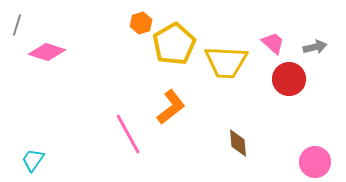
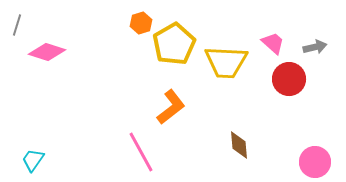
pink line: moved 13 px right, 18 px down
brown diamond: moved 1 px right, 2 px down
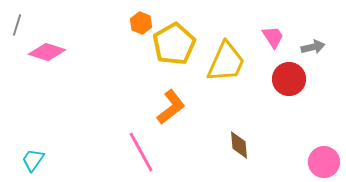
orange hexagon: rotated 20 degrees counterclockwise
pink trapezoid: moved 6 px up; rotated 15 degrees clockwise
gray arrow: moved 2 px left
yellow trapezoid: rotated 69 degrees counterclockwise
pink circle: moved 9 px right
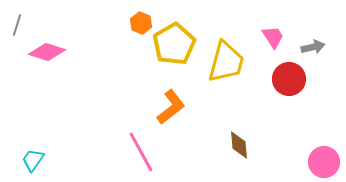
yellow trapezoid: rotated 9 degrees counterclockwise
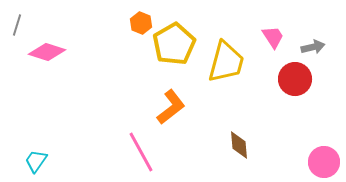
red circle: moved 6 px right
cyan trapezoid: moved 3 px right, 1 px down
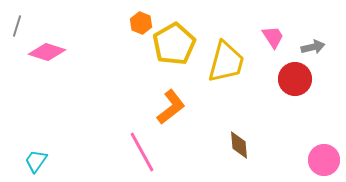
gray line: moved 1 px down
pink line: moved 1 px right
pink circle: moved 2 px up
